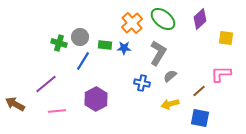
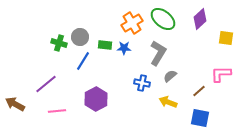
orange cross: rotated 10 degrees clockwise
yellow arrow: moved 2 px left, 2 px up; rotated 36 degrees clockwise
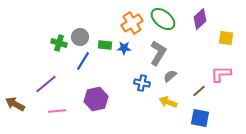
purple hexagon: rotated 15 degrees clockwise
